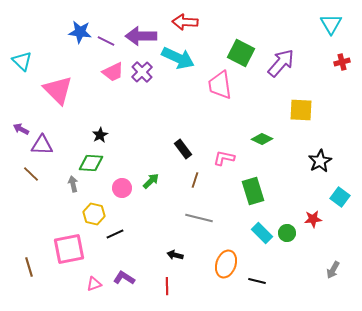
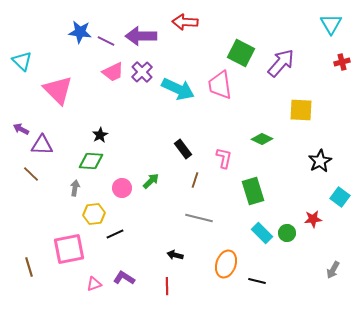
cyan arrow at (178, 58): moved 31 px down
pink L-shape at (224, 158): rotated 90 degrees clockwise
green diamond at (91, 163): moved 2 px up
gray arrow at (73, 184): moved 2 px right, 4 px down; rotated 21 degrees clockwise
yellow hexagon at (94, 214): rotated 20 degrees counterclockwise
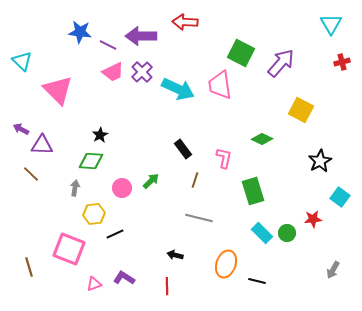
purple line at (106, 41): moved 2 px right, 4 px down
yellow square at (301, 110): rotated 25 degrees clockwise
pink square at (69, 249): rotated 32 degrees clockwise
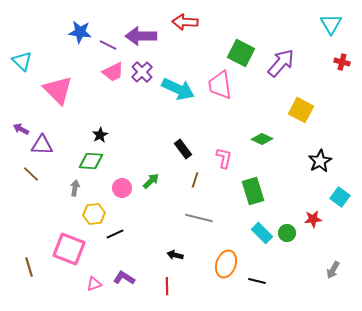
red cross at (342, 62): rotated 28 degrees clockwise
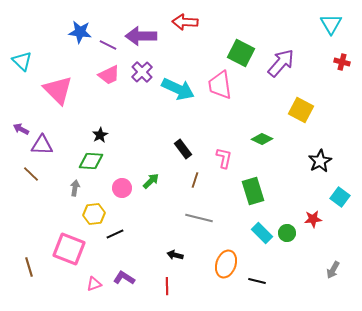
pink trapezoid at (113, 72): moved 4 px left, 3 px down
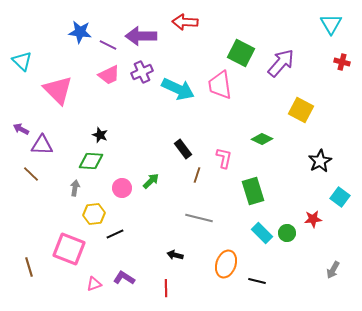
purple cross at (142, 72): rotated 20 degrees clockwise
black star at (100, 135): rotated 21 degrees counterclockwise
brown line at (195, 180): moved 2 px right, 5 px up
red line at (167, 286): moved 1 px left, 2 px down
